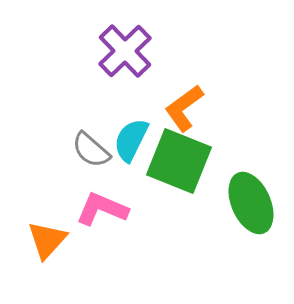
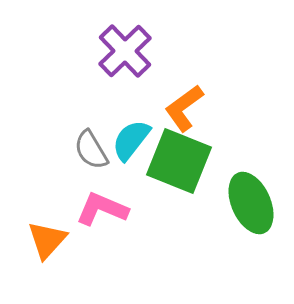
cyan semicircle: rotated 12 degrees clockwise
gray semicircle: rotated 18 degrees clockwise
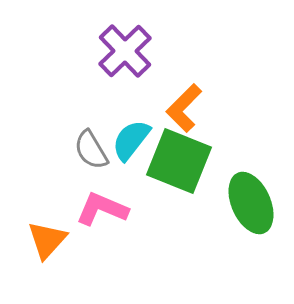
orange L-shape: rotated 9 degrees counterclockwise
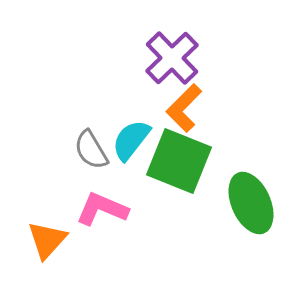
purple cross: moved 47 px right, 7 px down
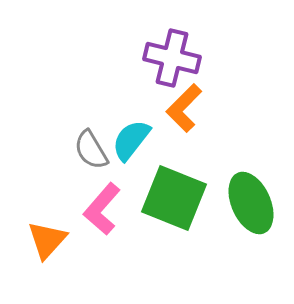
purple cross: rotated 32 degrees counterclockwise
green square: moved 5 px left, 37 px down
pink L-shape: rotated 72 degrees counterclockwise
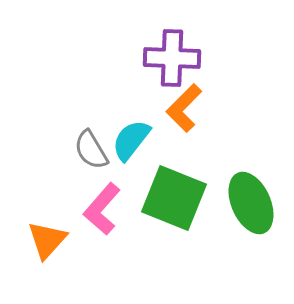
purple cross: rotated 12 degrees counterclockwise
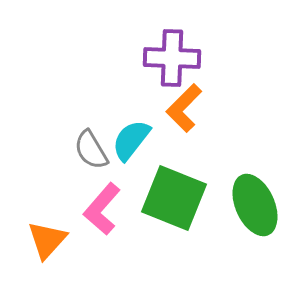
green ellipse: moved 4 px right, 2 px down
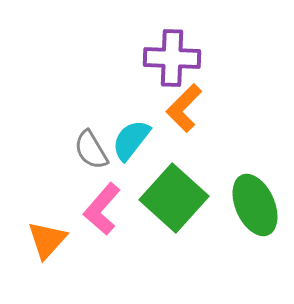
green square: rotated 20 degrees clockwise
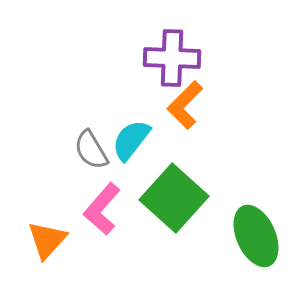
orange L-shape: moved 1 px right, 3 px up
green ellipse: moved 1 px right, 31 px down
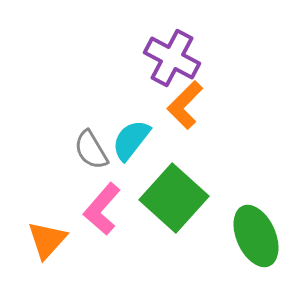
purple cross: rotated 26 degrees clockwise
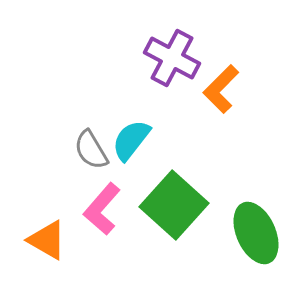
orange L-shape: moved 36 px right, 16 px up
green square: moved 7 px down
green ellipse: moved 3 px up
orange triangle: rotated 42 degrees counterclockwise
